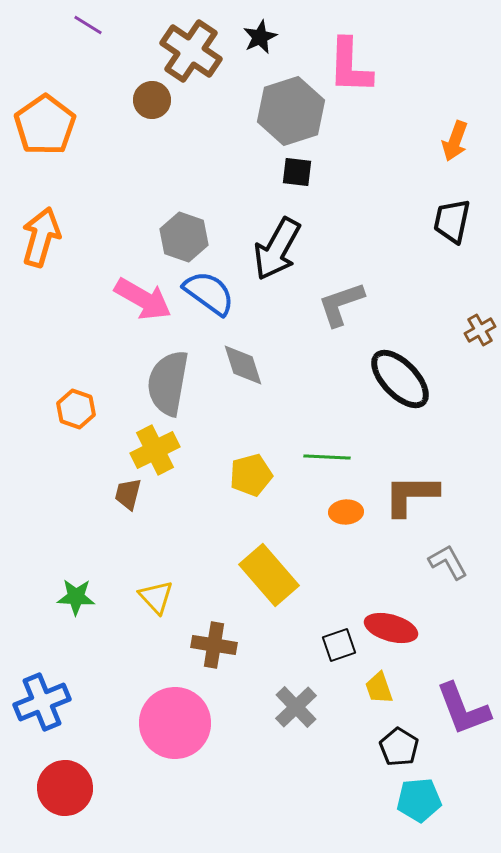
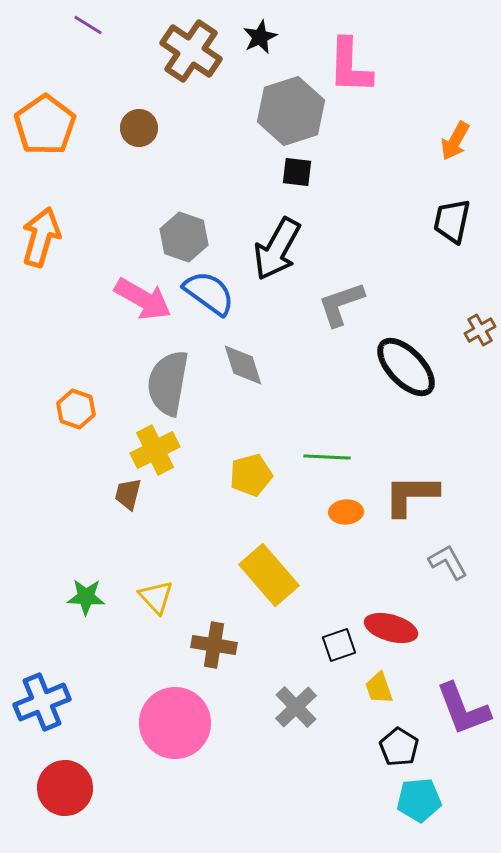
brown circle at (152, 100): moved 13 px left, 28 px down
orange arrow at (455, 141): rotated 9 degrees clockwise
black ellipse at (400, 379): moved 6 px right, 12 px up
green star at (76, 597): moved 10 px right
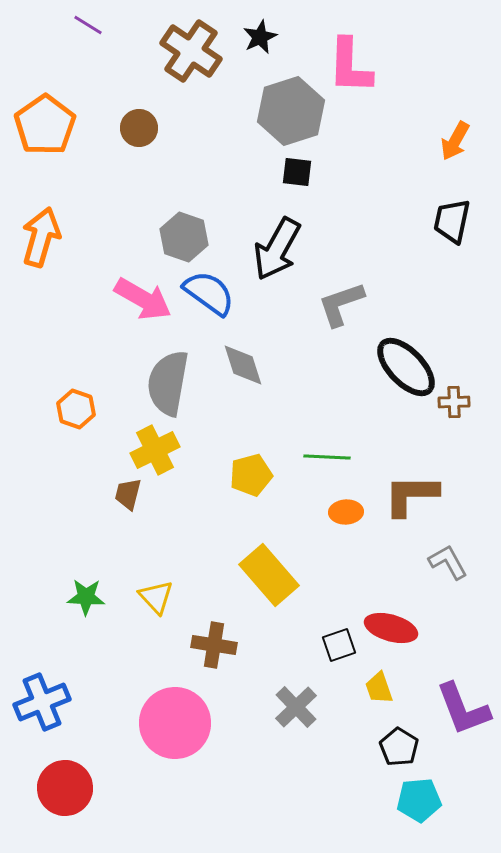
brown cross at (480, 330): moved 26 px left, 72 px down; rotated 28 degrees clockwise
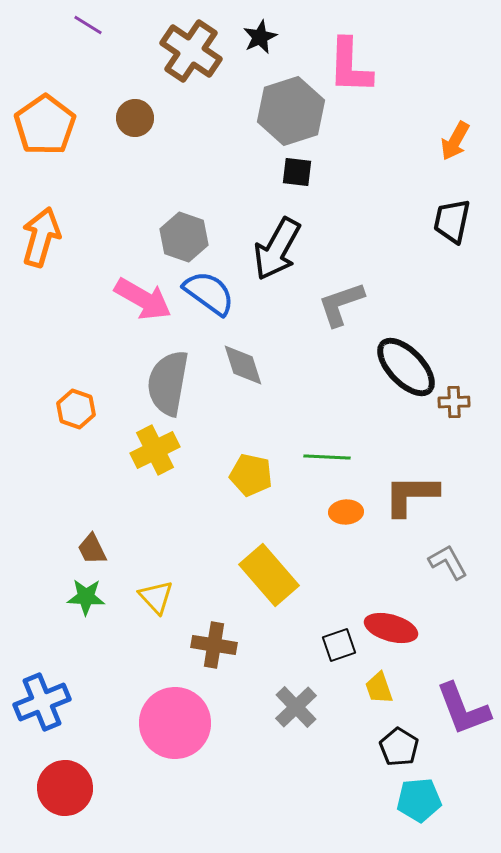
brown circle at (139, 128): moved 4 px left, 10 px up
yellow pentagon at (251, 475): rotated 27 degrees clockwise
brown trapezoid at (128, 494): moved 36 px left, 55 px down; rotated 40 degrees counterclockwise
